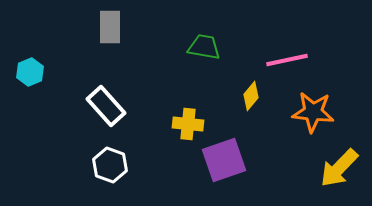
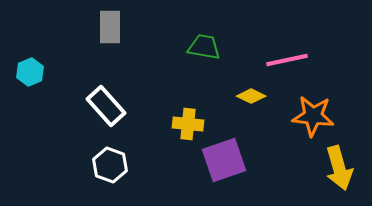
yellow diamond: rotated 76 degrees clockwise
orange star: moved 4 px down
yellow arrow: rotated 60 degrees counterclockwise
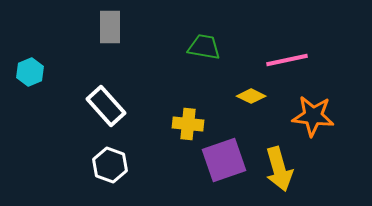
yellow arrow: moved 60 px left, 1 px down
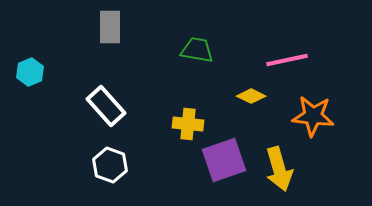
green trapezoid: moved 7 px left, 3 px down
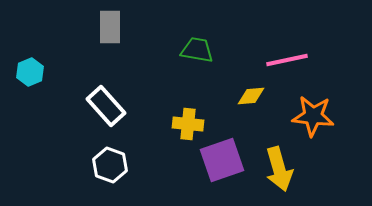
yellow diamond: rotated 32 degrees counterclockwise
purple square: moved 2 px left
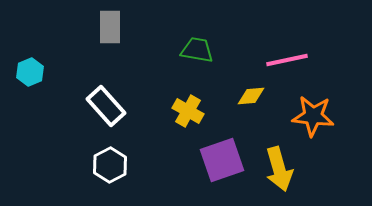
yellow cross: moved 13 px up; rotated 24 degrees clockwise
white hexagon: rotated 12 degrees clockwise
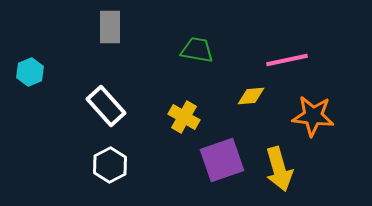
yellow cross: moved 4 px left, 6 px down
